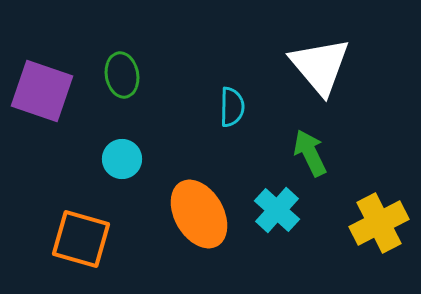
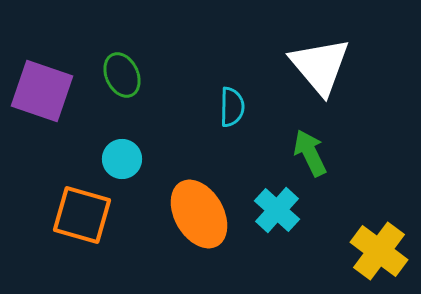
green ellipse: rotated 15 degrees counterclockwise
yellow cross: moved 28 px down; rotated 26 degrees counterclockwise
orange square: moved 1 px right, 24 px up
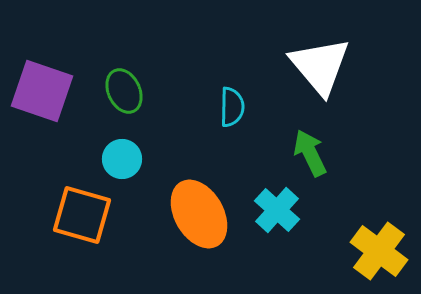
green ellipse: moved 2 px right, 16 px down
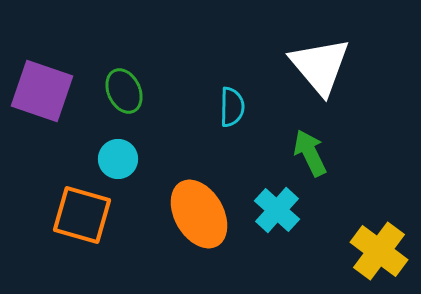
cyan circle: moved 4 px left
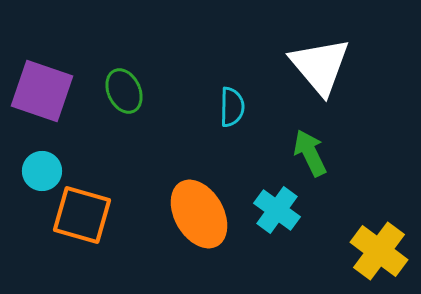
cyan circle: moved 76 px left, 12 px down
cyan cross: rotated 6 degrees counterclockwise
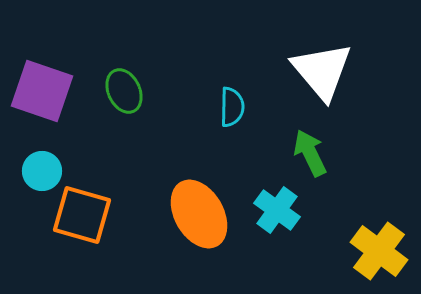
white triangle: moved 2 px right, 5 px down
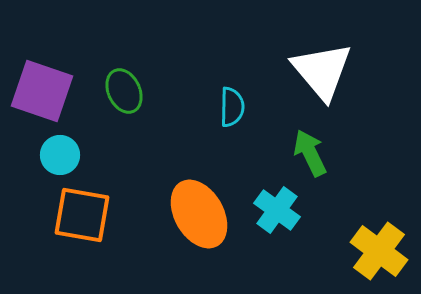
cyan circle: moved 18 px right, 16 px up
orange square: rotated 6 degrees counterclockwise
